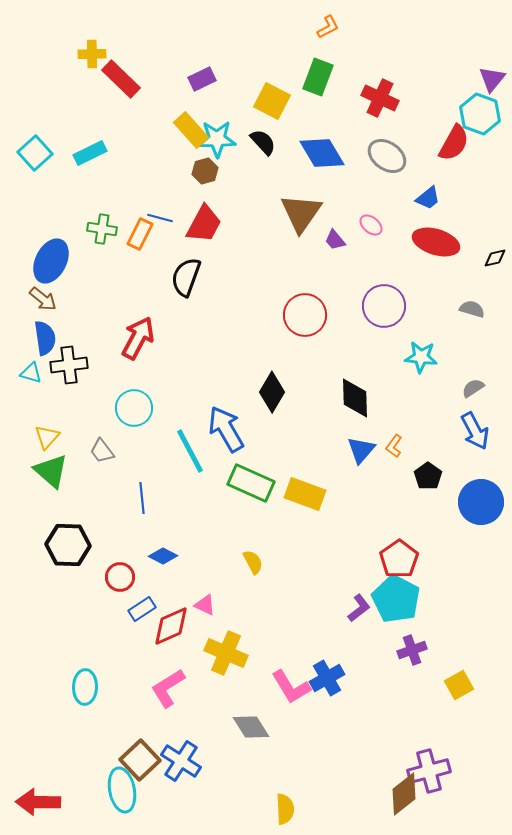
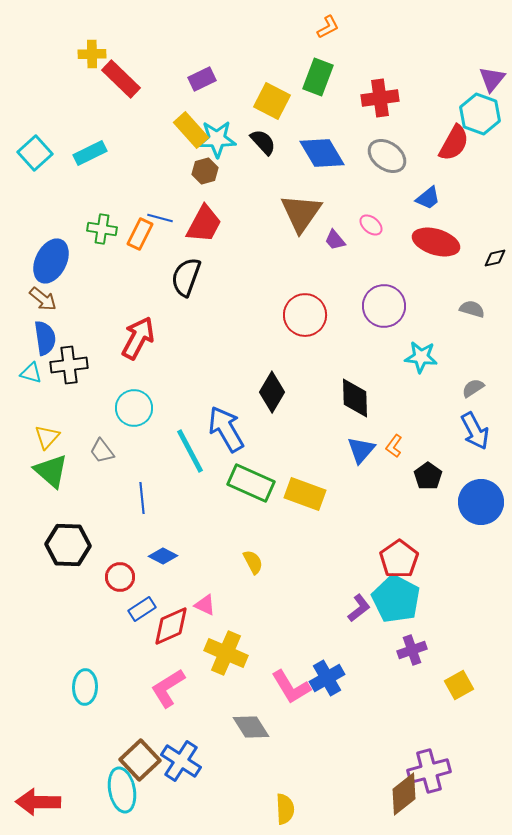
red cross at (380, 98): rotated 33 degrees counterclockwise
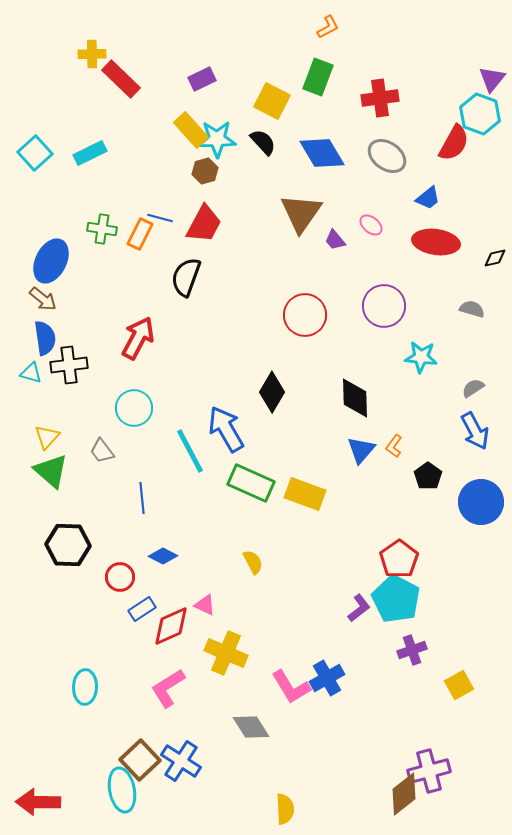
red ellipse at (436, 242): rotated 9 degrees counterclockwise
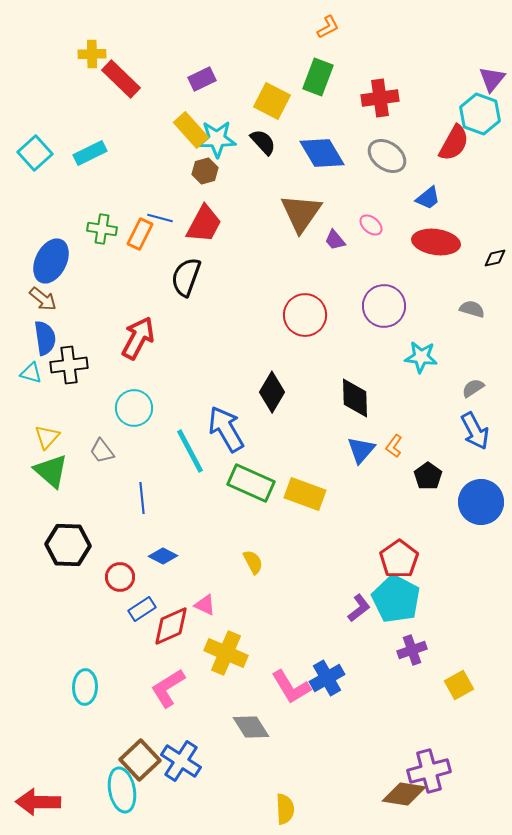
brown diamond at (404, 794): rotated 48 degrees clockwise
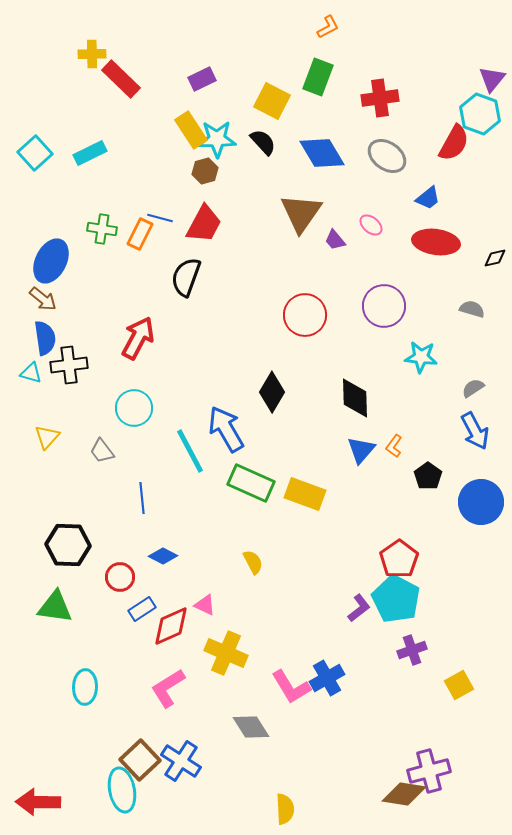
yellow rectangle at (191, 130): rotated 9 degrees clockwise
green triangle at (51, 471): moved 4 px right, 136 px down; rotated 33 degrees counterclockwise
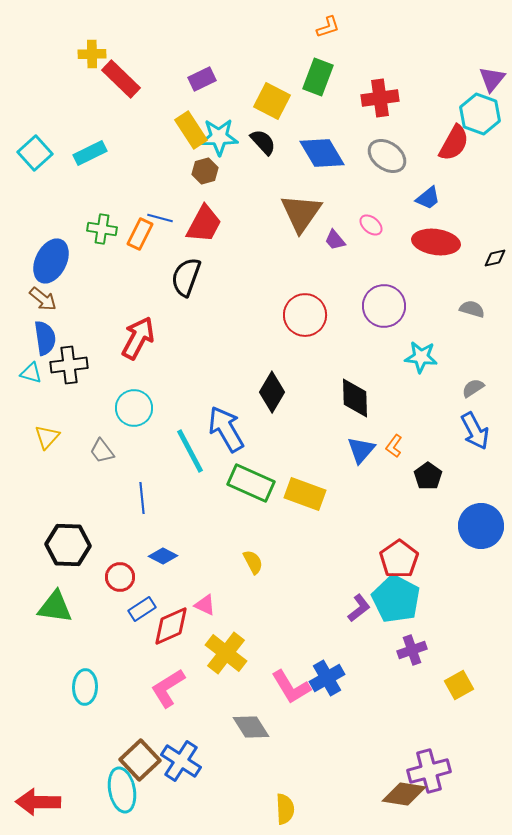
orange L-shape at (328, 27): rotated 10 degrees clockwise
cyan star at (217, 139): moved 2 px right, 2 px up
blue circle at (481, 502): moved 24 px down
yellow cross at (226, 653): rotated 15 degrees clockwise
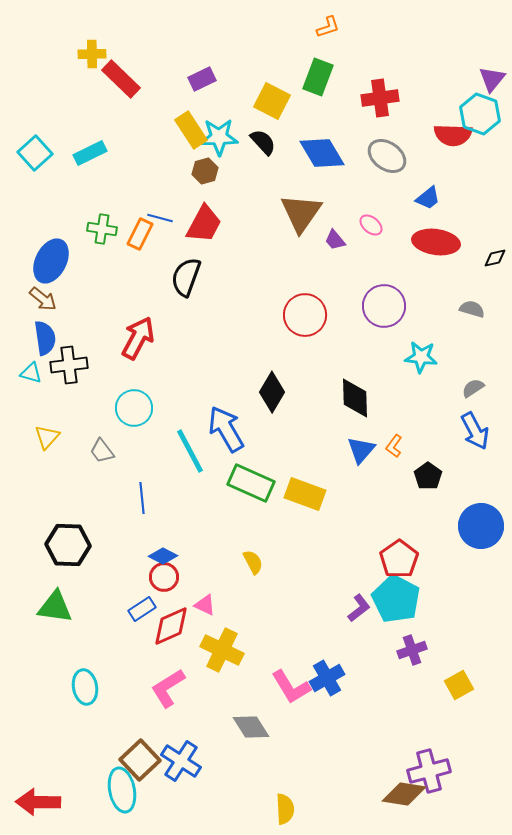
red semicircle at (454, 143): moved 1 px left, 8 px up; rotated 63 degrees clockwise
red circle at (120, 577): moved 44 px right
yellow cross at (226, 653): moved 4 px left, 3 px up; rotated 12 degrees counterclockwise
cyan ellipse at (85, 687): rotated 12 degrees counterclockwise
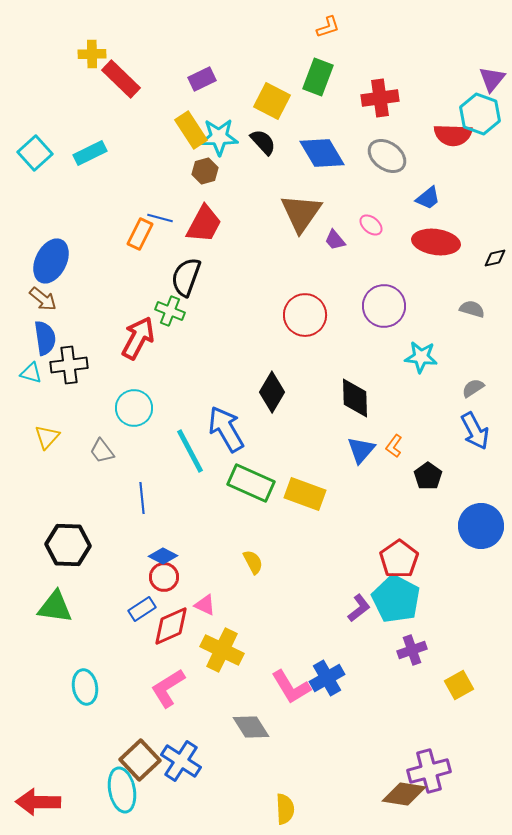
green cross at (102, 229): moved 68 px right, 82 px down; rotated 12 degrees clockwise
